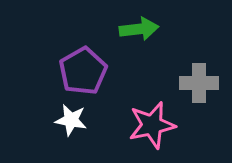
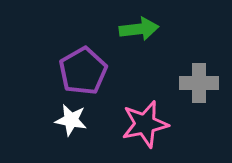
pink star: moved 7 px left, 1 px up
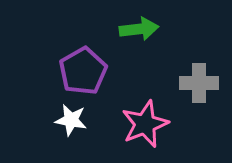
pink star: rotated 9 degrees counterclockwise
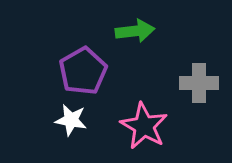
green arrow: moved 4 px left, 2 px down
pink star: moved 1 px left, 2 px down; rotated 21 degrees counterclockwise
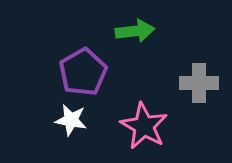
purple pentagon: moved 1 px down
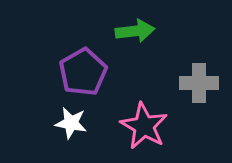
white star: moved 3 px down
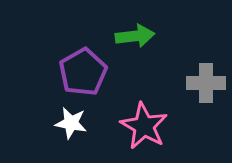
green arrow: moved 5 px down
gray cross: moved 7 px right
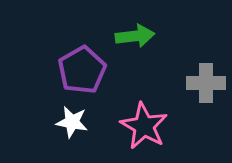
purple pentagon: moved 1 px left, 2 px up
white star: moved 1 px right, 1 px up
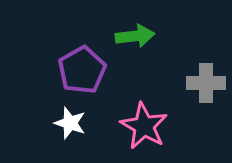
white star: moved 2 px left, 1 px down; rotated 8 degrees clockwise
